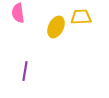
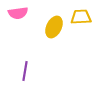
pink semicircle: rotated 90 degrees counterclockwise
yellow ellipse: moved 2 px left
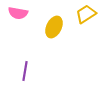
pink semicircle: rotated 18 degrees clockwise
yellow trapezoid: moved 5 px right, 3 px up; rotated 30 degrees counterclockwise
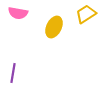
purple line: moved 12 px left, 2 px down
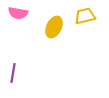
yellow trapezoid: moved 1 px left, 2 px down; rotated 20 degrees clockwise
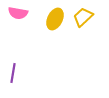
yellow trapezoid: moved 2 px left, 1 px down; rotated 30 degrees counterclockwise
yellow ellipse: moved 1 px right, 8 px up
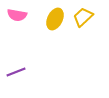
pink semicircle: moved 1 px left, 2 px down
purple line: moved 3 px right, 1 px up; rotated 60 degrees clockwise
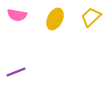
yellow trapezoid: moved 8 px right
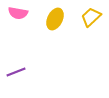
pink semicircle: moved 1 px right, 2 px up
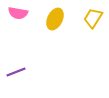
yellow trapezoid: moved 2 px right, 1 px down; rotated 15 degrees counterclockwise
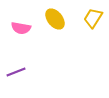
pink semicircle: moved 3 px right, 15 px down
yellow ellipse: rotated 65 degrees counterclockwise
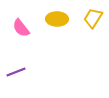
yellow ellipse: moved 2 px right; rotated 50 degrees counterclockwise
pink semicircle: rotated 42 degrees clockwise
